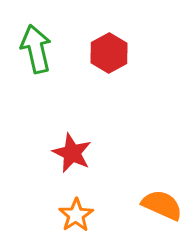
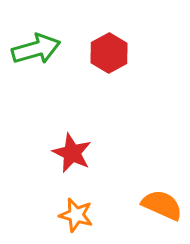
green arrow: rotated 87 degrees clockwise
orange star: rotated 24 degrees counterclockwise
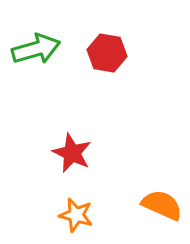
red hexagon: moved 2 px left; rotated 21 degrees counterclockwise
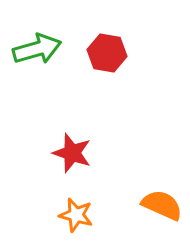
green arrow: moved 1 px right
red star: rotated 6 degrees counterclockwise
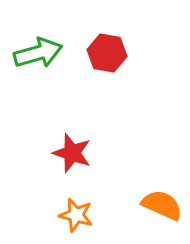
green arrow: moved 1 px right, 4 px down
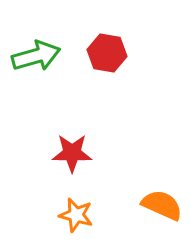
green arrow: moved 2 px left, 3 px down
red star: rotated 18 degrees counterclockwise
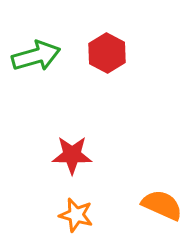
red hexagon: rotated 18 degrees clockwise
red star: moved 2 px down
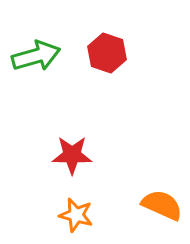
red hexagon: rotated 9 degrees counterclockwise
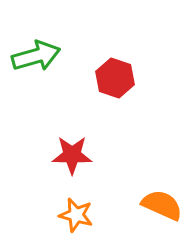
red hexagon: moved 8 px right, 25 px down
